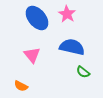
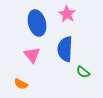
blue ellipse: moved 5 px down; rotated 25 degrees clockwise
blue semicircle: moved 7 px left, 2 px down; rotated 100 degrees counterclockwise
orange semicircle: moved 2 px up
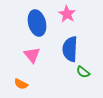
blue semicircle: moved 5 px right
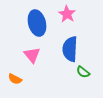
orange semicircle: moved 6 px left, 5 px up
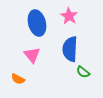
pink star: moved 2 px right, 2 px down
orange semicircle: moved 3 px right
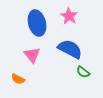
blue semicircle: rotated 115 degrees clockwise
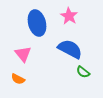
pink triangle: moved 9 px left, 1 px up
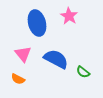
blue semicircle: moved 14 px left, 10 px down
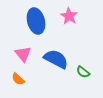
blue ellipse: moved 1 px left, 2 px up
orange semicircle: rotated 16 degrees clockwise
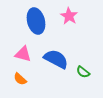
pink triangle: rotated 36 degrees counterclockwise
orange semicircle: moved 2 px right
